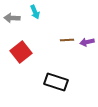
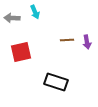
purple arrow: rotated 88 degrees counterclockwise
red square: rotated 25 degrees clockwise
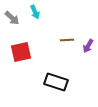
gray arrow: rotated 140 degrees counterclockwise
purple arrow: moved 1 px right, 4 px down; rotated 40 degrees clockwise
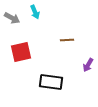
gray arrow: rotated 14 degrees counterclockwise
purple arrow: moved 19 px down
black rectangle: moved 5 px left; rotated 10 degrees counterclockwise
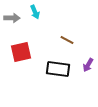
gray arrow: rotated 28 degrees counterclockwise
brown line: rotated 32 degrees clockwise
black rectangle: moved 7 px right, 13 px up
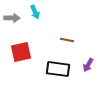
brown line: rotated 16 degrees counterclockwise
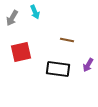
gray arrow: rotated 119 degrees clockwise
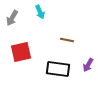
cyan arrow: moved 5 px right
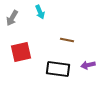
purple arrow: rotated 48 degrees clockwise
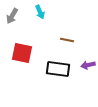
gray arrow: moved 2 px up
red square: moved 1 px right, 1 px down; rotated 25 degrees clockwise
